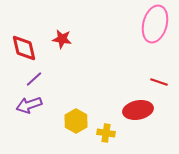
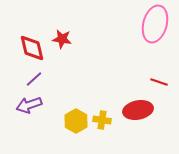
red diamond: moved 8 px right
yellow cross: moved 4 px left, 13 px up
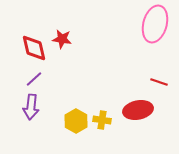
red diamond: moved 2 px right
purple arrow: moved 2 px right, 2 px down; rotated 65 degrees counterclockwise
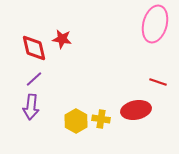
red line: moved 1 px left
red ellipse: moved 2 px left
yellow cross: moved 1 px left, 1 px up
